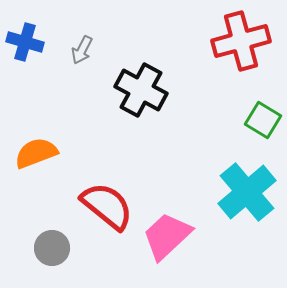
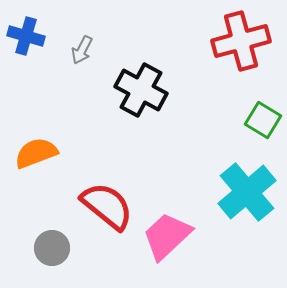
blue cross: moved 1 px right, 6 px up
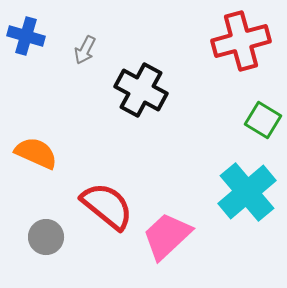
gray arrow: moved 3 px right
orange semicircle: rotated 45 degrees clockwise
gray circle: moved 6 px left, 11 px up
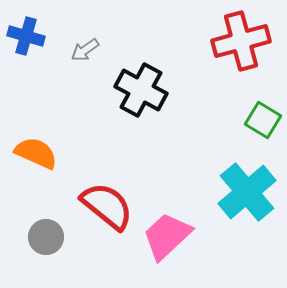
gray arrow: rotated 28 degrees clockwise
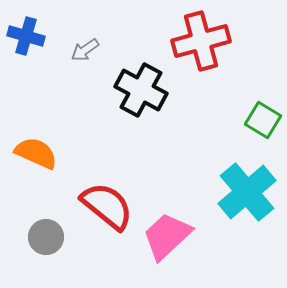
red cross: moved 40 px left
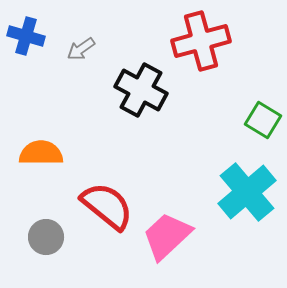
gray arrow: moved 4 px left, 1 px up
orange semicircle: moved 5 px right; rotated 24 degrees counterclockwise
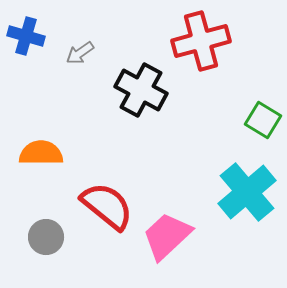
gray arrow: moved 1 px left, 4 px down
